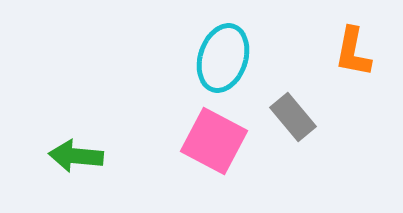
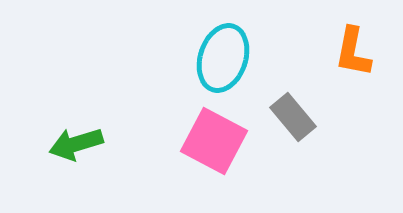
green arrow: moved 12 px up; rotated 22 degrees counterclockwise
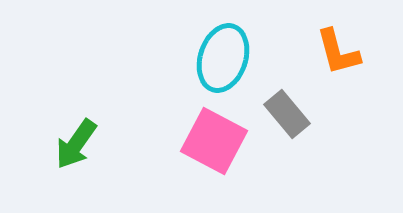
orange L-shape: moved 15 px left; rotated 26 degrees counterclockwise
gray rectangle: moved 6 px left, 3 px up
green arrow: rotated 38 degrees counterclockwise
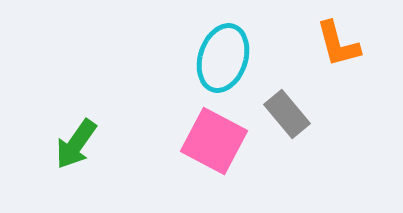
orange L-shape: moved 8 px up
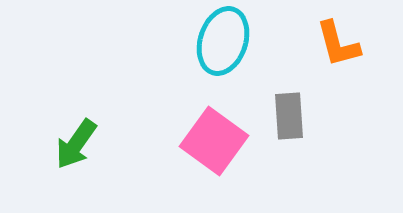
cyan ellipse: moved 17 px up
gray rectangle: moved 2 px right, 2 px down; rotated 36 degrees clockwise
pink square: rotated 8 degrees clockwise
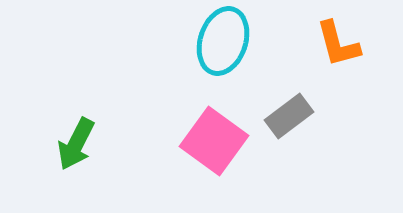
gray rectangle: rotated 57 degrees clockwise
green arrow: rotated 8 degrees counterclockwise
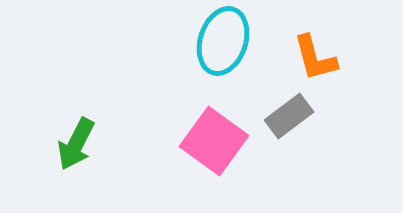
orange L-shape: moved 23 px left, 14 px down
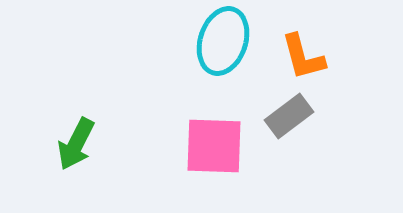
orange L-shape: moved 12 px left, 1 px up
pink square: moved 5 px down; rotated 34 degrees counterclockwise
